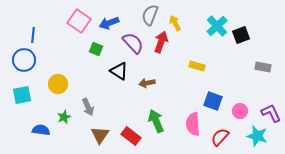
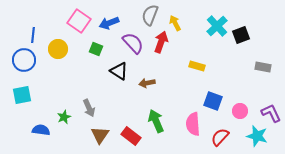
yellow circle: moved 35 px up
gray arrow: moved 1 px right, 1 px down
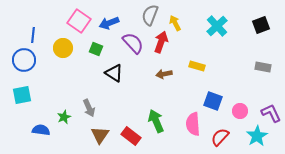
black square: moved 20 px right, 10 px up
yellow circle: moved 5 px right, 1 px up
black triangle: moved 5 px left, 2 px down
brown arrow: moved 17 px right, 9 px up
cyan star: rotated 25 degrees clockwise
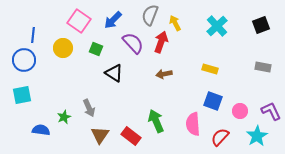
blue arrow: moved 4 px right, 3 px up; rotated 24 degrees counterclockwise
yellow rectangle: moved 13 px right, 3 px down
purple L-shape: moved 2 px up
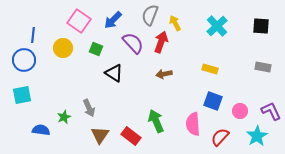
black square: moved 1 px down; rotated 24 degrees clockwise
